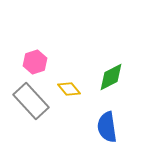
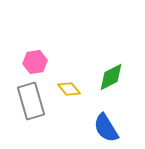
pink hexagon: rotated 10 degrees clockwise
gray rectangle: rotated 27 degrees clockwise
blue semicircle: moved 1 px left, 1 px down; rotated 24 degrees counterclockwise
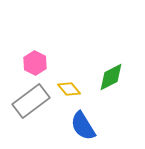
pink hexagon: moved 1 px down; rotated 25 degrees counterclockwise
gray rectangle: rotated 69 degrees clockwise
blue semicircle: moved 23 px left, 2 px up
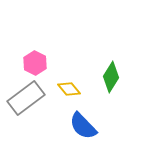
green diamond: rotated 32 degrees counterclockwise
gray rectangle: moved 5 px left, 3 px up
blue semicircle: rotated 12 degrees counterclockwise
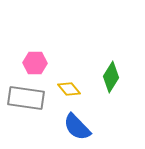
pink hexagon: rotated 25 degrees counterclockwise
gray rectangle: rotated 45 degrees clockwise
blue semicircle: moved 6 px left, 1 px down
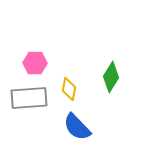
yellow diamond: rotated 50 degrees clockwise
gray rectangle: moved 3 px right; rotated 12 degrees counterclockwise
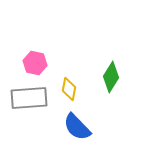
pink hexagon: rotated 10 degrees clockwise
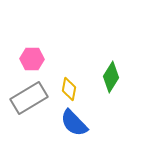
pink hexagon: moved 3 px left, 4 px up; rotated 10 degrees counterclockwise
gray rectangle: rotated 27 degrees counterclockwise
blue semicircle: moved 3 px left, 4 px up
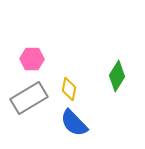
green diamond: moved 6 px right, 1 px up
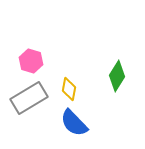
pink hexagon: moved 1 px left, 2 px down; rotated 15 degrees clockwise
